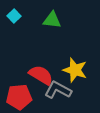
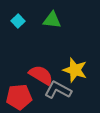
cyan square: moved 4 px right, 5 px down
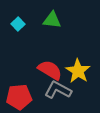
cyan square: moved 3 px down
yellow star: moved 3 px right, 1 px down; rotated 15 degrees clockwise
red semicircle: moved 9 px right, 5 px up
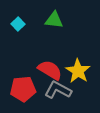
green triangle: moved 2 px right
red pentagon: moved 4 px right, 8 px up
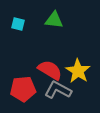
cyan square: rotated 32 degrees counterclockwise
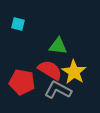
green triangle: moved 4 px right, 26 px down
yellow star: moved 4 px left, 1 px down
red pentagon: moved 1 px left, 7 px up; rotated 15 degrees clockwise
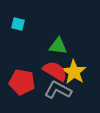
red semicircle: moved 5 px right, 1 px down
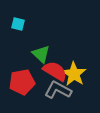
green triangle: moved 17 px left, 8 px down; rotated 36 degrees clockwise
yellow star: moved 2 px down
red pentagon: rotated 20 degrees counterclockwise
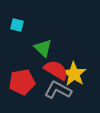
cyan square: moved 1 px left, 1 px down
green triangle: moved 2 px right, 6 px up
red semicircle: moved 1 px right, 1 px up
